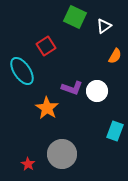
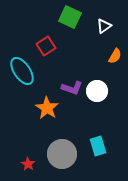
green square: moved 5 px left
cyan rectangle: moved 17 px left, 15 px down; rotated 36 degrees counterclockwise
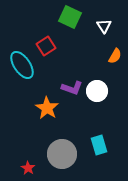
white triangle: rotated 28 degrees counterclockwise
cyan ellipse: moved 6 px up
cyan rectangle: moved 1 px right, 1 px up
red star: moved 4 px down
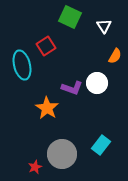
cyan ellipse: rotated 20 degrees clockwise
white circle: moved 8 px up
cyan rectangle: moved 2 px right; rotated 54 degrees clockwise
red star: moved 7 px right, 1 px up; rotated 16 degrees clockwise
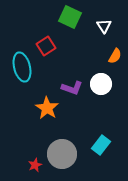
cyan ellipse: moved 2 px down
white circle: moved 4 px right, 1 px down
red star: moved 2 px up
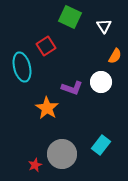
white circle: moved 2 px up
